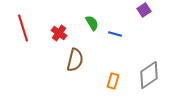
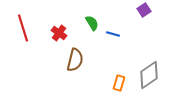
blue line: moved 2 px left
orange rectangle: moved 6 px right, 2 px down
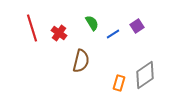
purple square: moved 7 px left, 16 px down
red line: moved 9 px right
blue line: rotated 48 degrees counterclockwise
brown semicircle: moved 6 px right, 1 px down
gray diamond: moved 4 px left
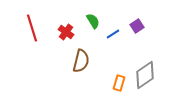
green semicircle: moved 1 px right, 2 px up
red cross: moved 7 px right, 1 px up
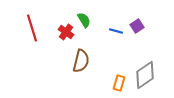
green semicircle: moved 9 px left, 1 px up
blue line: moved 3 px right, 3 px up; rotated 48 degrees clockwise
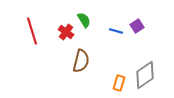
red line: moved 3 px down
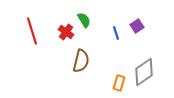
blue line: moved 2 px down; rotated 56 degrees clockwise
gray diamond: moved 1 px left, 3 px up
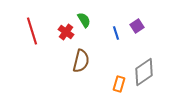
orange rectangle: moved 1 px down
